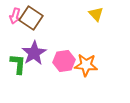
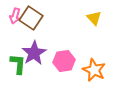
yellow triangle: moved 2 px left, 4 px down
orange star: moved 8 px right, 5 px down; rotated 20 degrees clockwise
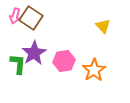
yellow triangle: moved 9 px right, 8 px down
orange star: rotated 15 degrees clockwise
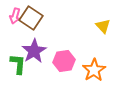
purple star: moved 2 px up
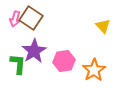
pink arrow: moved 3 px down
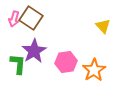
pink arrow: moved 1 px left
pink hexagon: moved 2 px right, 1 px down
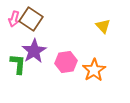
brown square: moved 1 px down
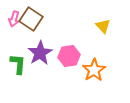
purple star: moved 6 px right, 2 px down
pink hexagon: moved 3 px right, 6 px up
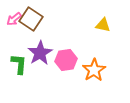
pink arrow: rotated 35 degrees clockwise
yellow triangle: moved 1 px up; rotated 35 degrees counterclockwise
pink hexagon: moved 3 px left, 4 px down
green L-shape: moved 1 px right
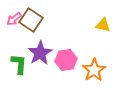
brown square: moved 1 px down
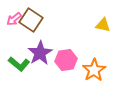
green L-shape: rotated 125 degrees clockwise
